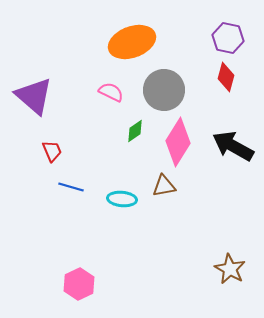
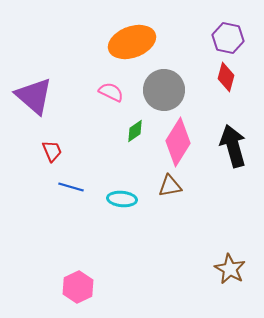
black arrow: rotated 45 degrees clockwise
brown triangle: moved 6 px right
pink hexagon: moved 1 px left, 3 px down
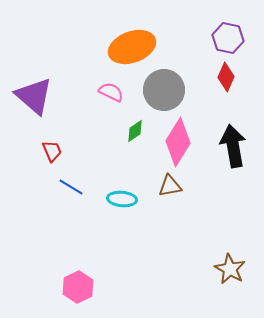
orange ellipse: moved 5 px down
red diamond: rotated 8 degrees clockwise
black arrow: rotated 6 degrees clockwise
blue line: rotated 15 degrees clockwise
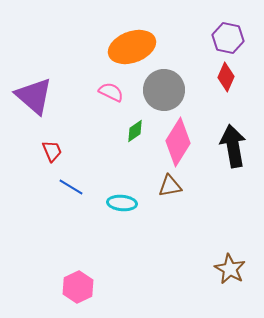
cyan ellipse: moved 4 px down
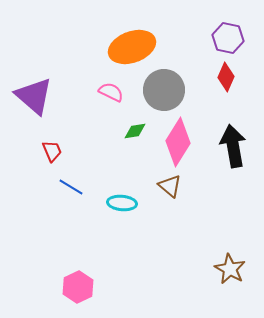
green diamond: rotated 25 degrees clockwise
brown triangle: rotated 50 degrees clockwise
